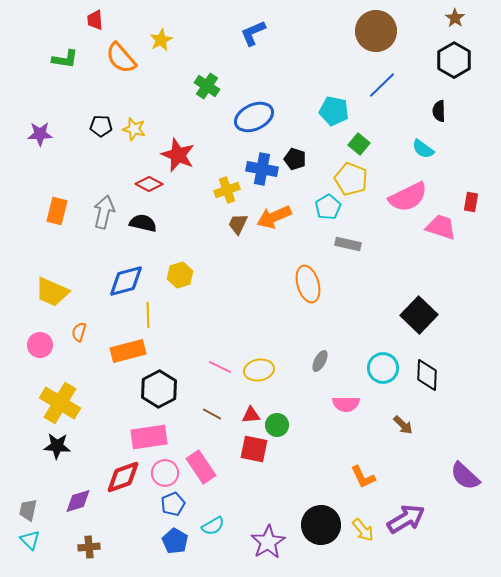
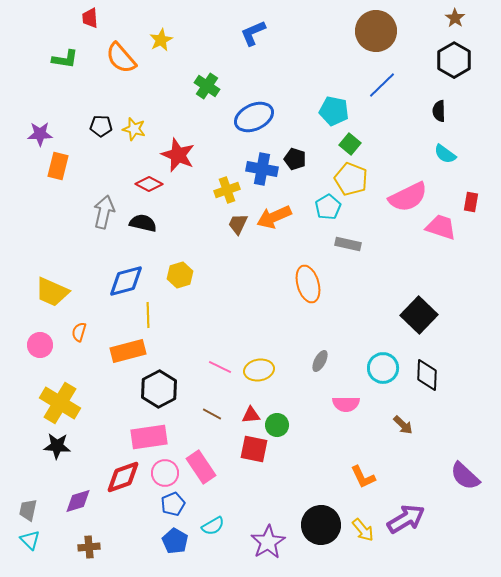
red trapezoid at (95, 20): moved 5 px left, 2 px up
green square at (359, 144): moved 9 px left
cyan semicircle at (423, 149): moved 22 px right, 5 px down
orange rectangle at (57, 211): moved 1 px right, 45 px up
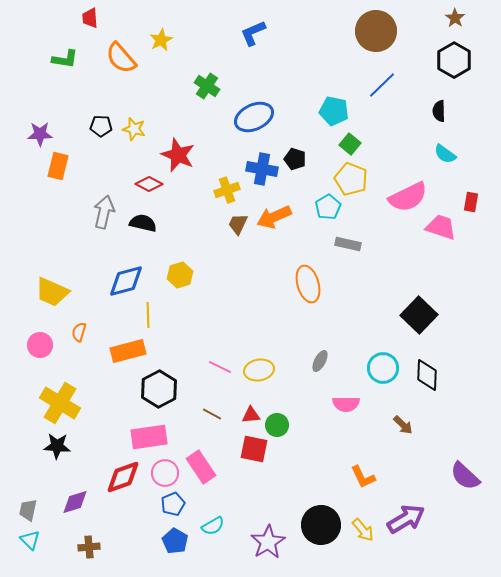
purple diamond at (78, 501): moved 3 px left, 1 px down
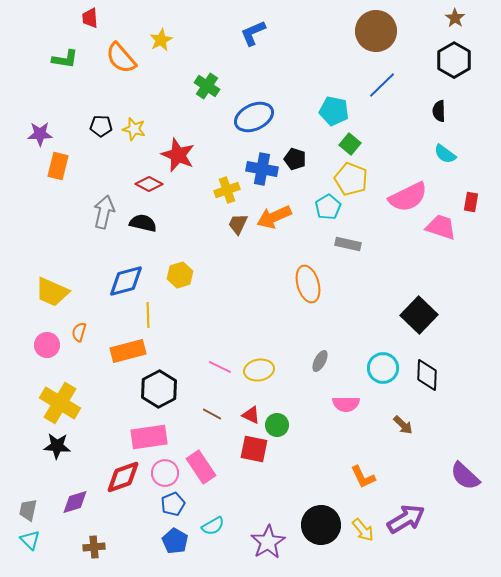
pink circle at (40, 345): moved 7 px right
red triangle at (251, 415): rotated 30 degrees clockwise
brown cross at (89, 547): moved 5 px right
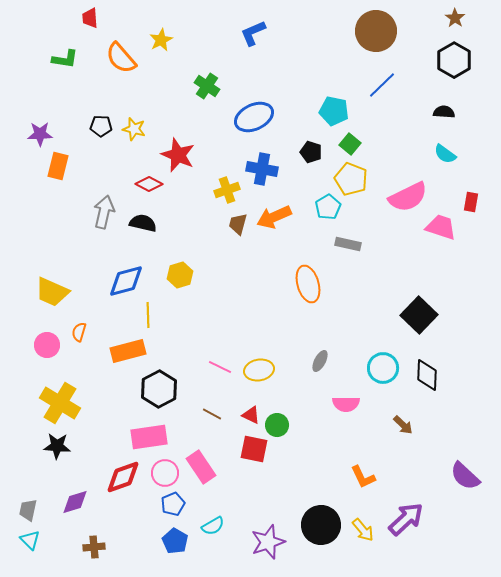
black semicircle at (439, 111): moved 5 px right, 1 px down; rotated 95 degrees clockwise
black pentagon at (295, 159): moved 16 px right, 7 px up
brown trapezoid at (238, 224): rotated 10 degrees counterclockwise
purple arrow at (406, 519): rotated 12 degrees counterclockwise
purple star at (268, 542): rotated 12 degrees clockwise
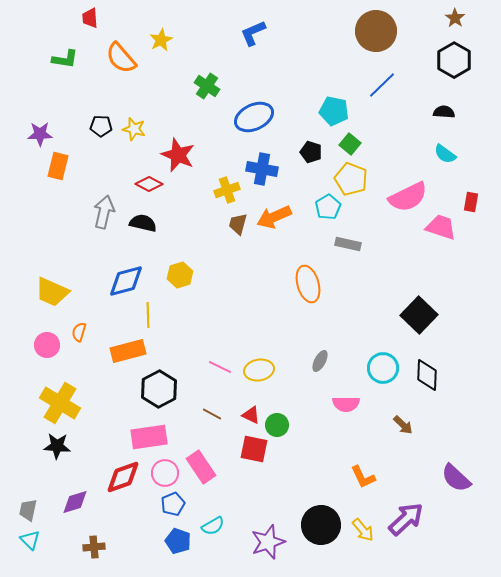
purple semicircle at (465, 476): moved 9 px left, 2 px down
blue pentagon at (175, 541): moved 3 px right; rotated 10 degrees counterclockwise
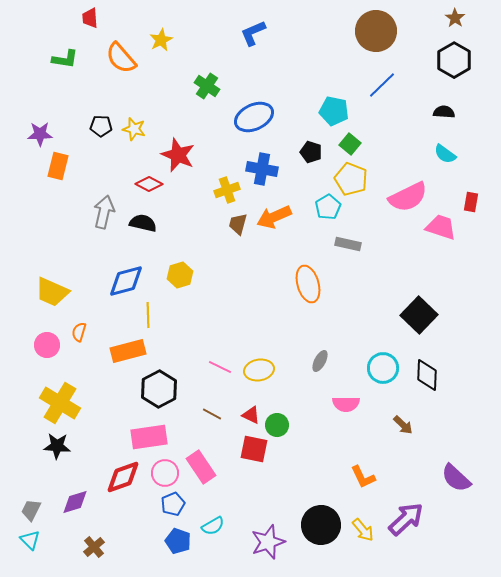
gray trapezoid at (28, 510): moved 3 px right; rotated 15 degrees clockwise
brown cross at (94, 547): rotated 35 degrees counterclockwise
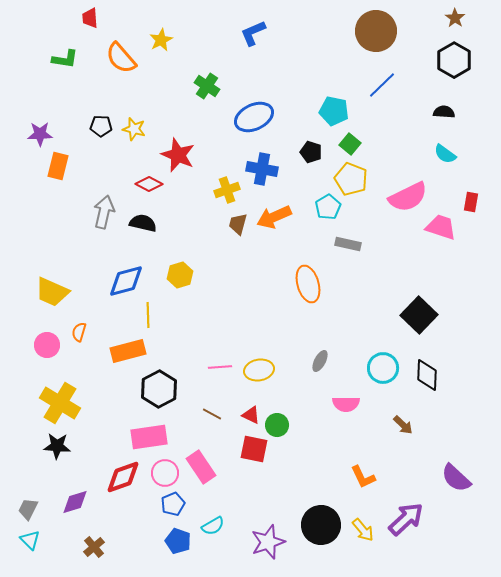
pink line at (220, 367): rotated 30 degrees counterclockwise
gray trapezoid at (31, 510): moved 3 px left, 1 px up
